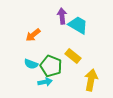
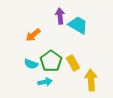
purple arrow: moved 2 px left
yellow rectangle: moved 7 px down; rotated 21 degrees clockwise
green pentagon: moved 5 px up; rotated 15 degrees clockwise
yellow arrow: rotated 15 degrees counterclockwise
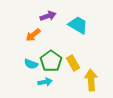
purple arrow: moved 12 px left; rotated 77 degrees clockwise
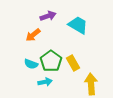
yellow arrow: moved 4 px down
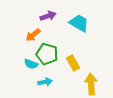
cyan trapezoid: moved 1 px right, 2 px up
green pentagon: moved 4 px left, 7 px up; rotated 20 degrees counterclockwise
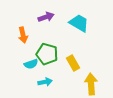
purple arrow: moved 2 px left, 1 px down
orange arrow: moved 10 px left; rotated 63 degrees counterclockwise
cyan semicircle: rotated 40 degrees counterclockwise
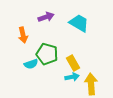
cyan arrow: moved 27 px right, 5 px up
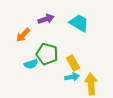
purple arrow: moved 2 px down
orange arrow: rotated 56 degrees clockwise
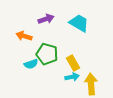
orange arrow: moved 1 px right, 1 px down; rotated 63 degrees clockwise
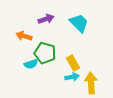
cyan trapezoid: rotated 15 degrees clockwise
green pentagon: moved 2 px left, 1 px up
yellow arrow: moved 1 px up
